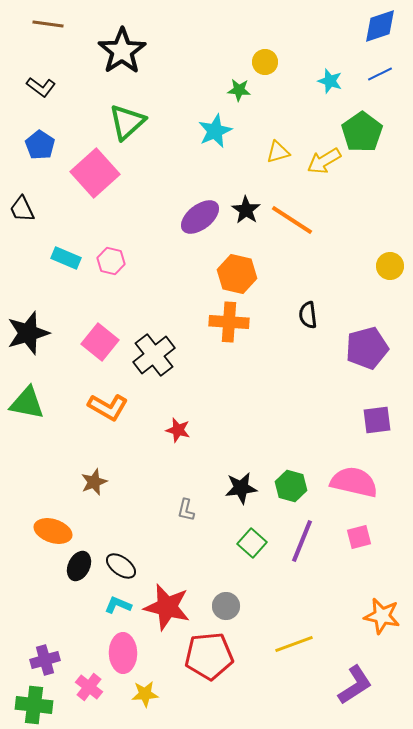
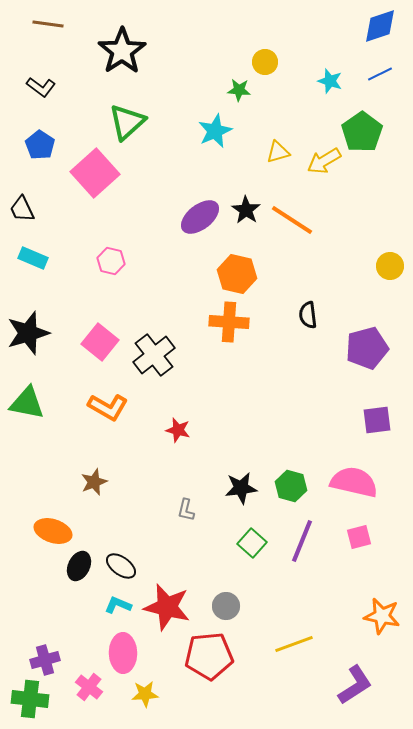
cyan rectangle at (66, 258): moved 33 px left
green cross at (34, 705): moved 4 px left, 6 px up
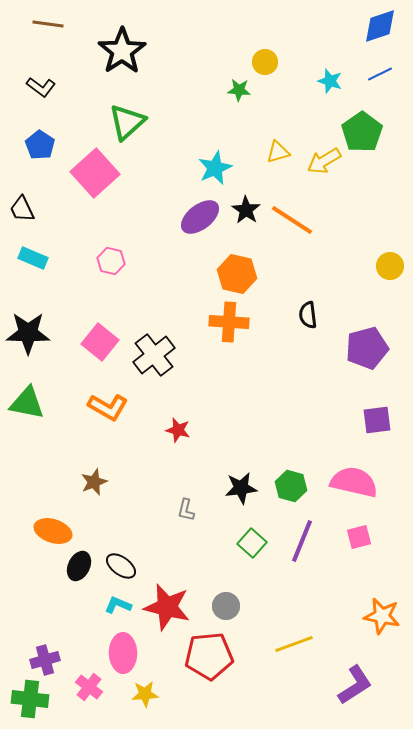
cyan star at (215, 131): moved 37 px down
black star at (28, 333): rotated 18 degrees clockwise
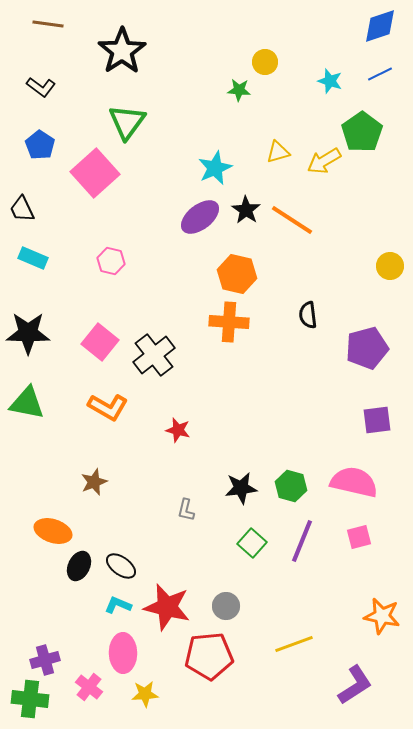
green triangle at (127, 122): rotated 12 degrees counterclockwise
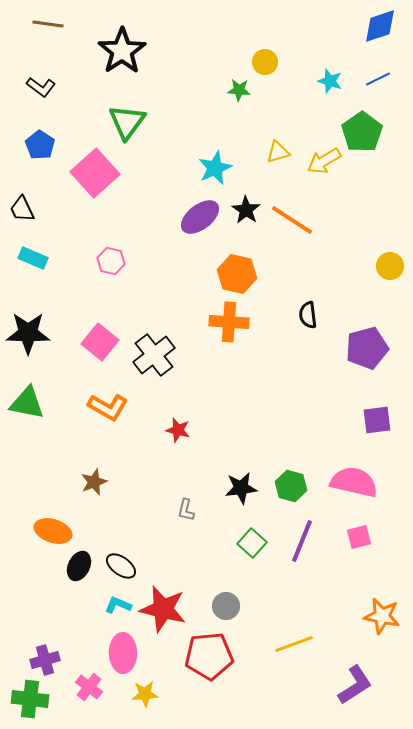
blue line at (380, 74): moved 2 px left, 5 px down
red star at (167, 607): moved 4 px left, 2 px down
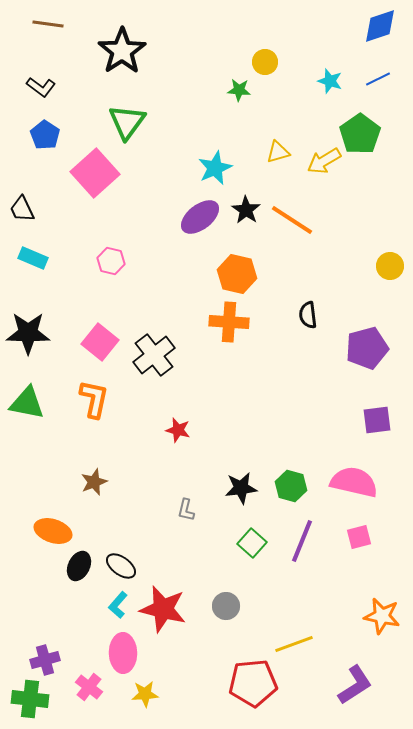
green pentagon at (362, 132): moved 2 px left, 2 px down
blue pentagon at (40, 145): moved 5 px right, 10 px up
orange L-shape at (108, 407): moved 14 px left, 8 px up; rotated 108 degrees counterclockwise
cyan L-shape at (118, 605): rotated 72 degrees counterclockwise
red pentagon at (209, 656): moved 44 px right, 27 px down
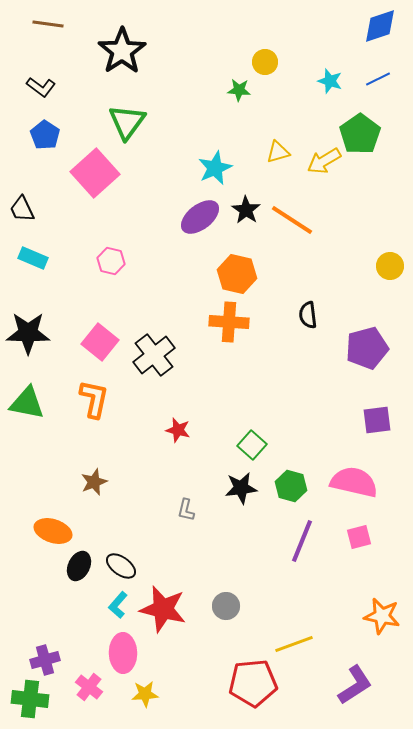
green square at (252, 543): moved 98 px up
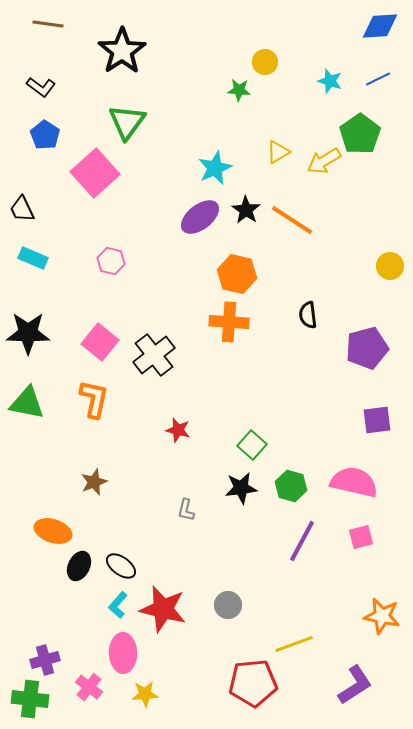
blue diamond at (380, 26): rotated 15 degrees clockwise
yellow triangle at (278, 152): rotated 15 degrees counterclockwise
pink square at (359, 537): moved 2 px right
purple line at (302, 541): rotated 6 degrees clockwise
gray circle at (226, 606): moved 2 px right, 1 px up
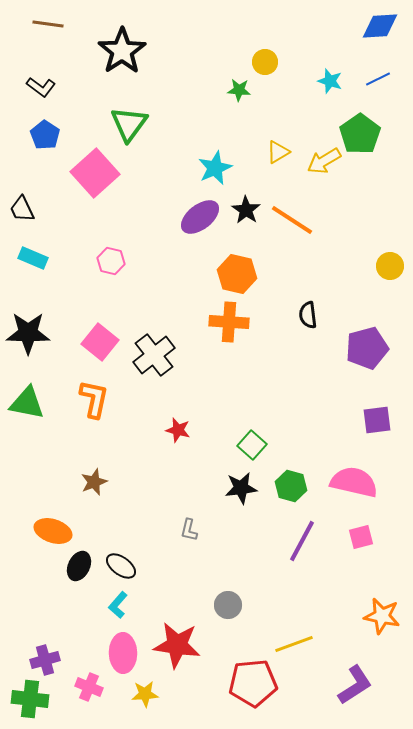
green triangle at (127, 122): moved 2 px right, 2 px down
gray L-shape at (186, 510): moved 3 px right, 20 px down
red star at (163, 609): moved 14 px right, 36 px down; rotated 6 degrees counterclockwise
pink cross at (89, 687): rotated 16 degrees counterclockwise
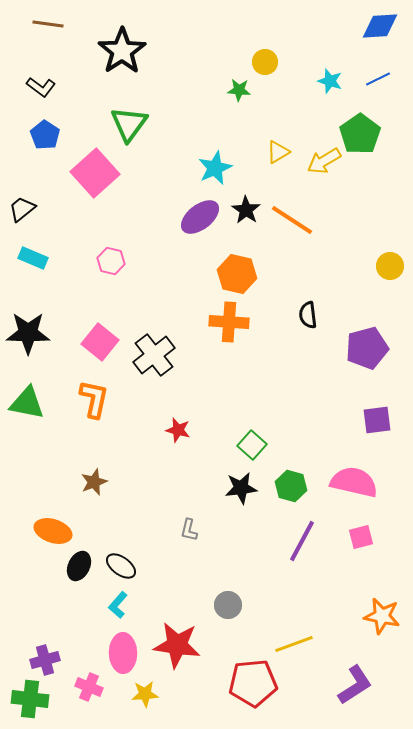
black trapezoid at (22, 209): rotated 76 degrees clockwise
